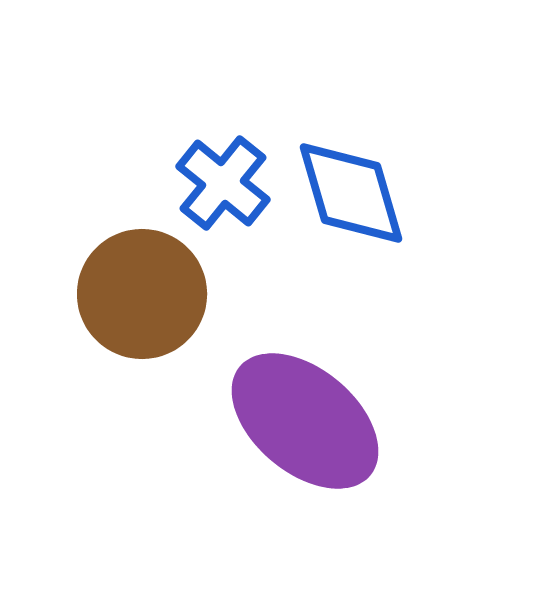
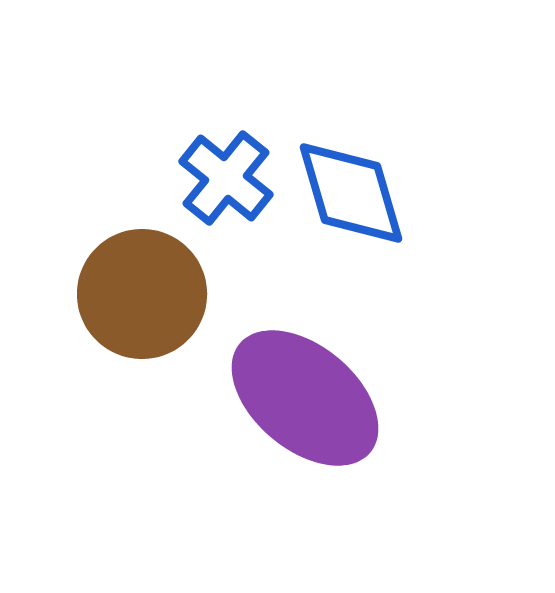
blue cross: moved 3 px right, 5 px up
purple ellipse: moved 23 px up
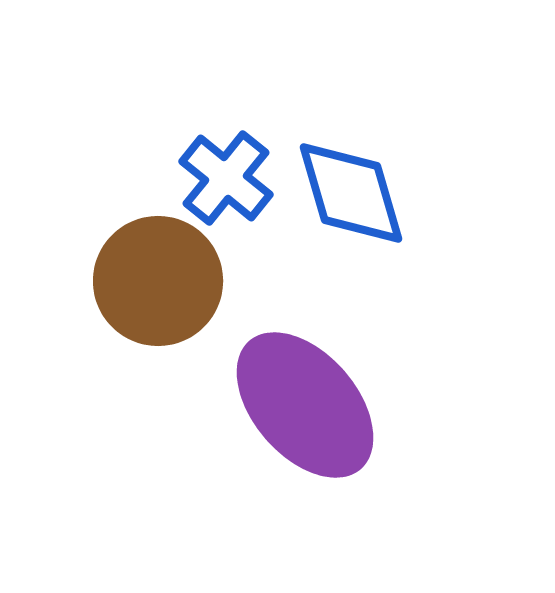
brown circle: moved 16 px right, 13 px up
purple ellipse: moved 7 px down; rotated 9 degrees clockwise
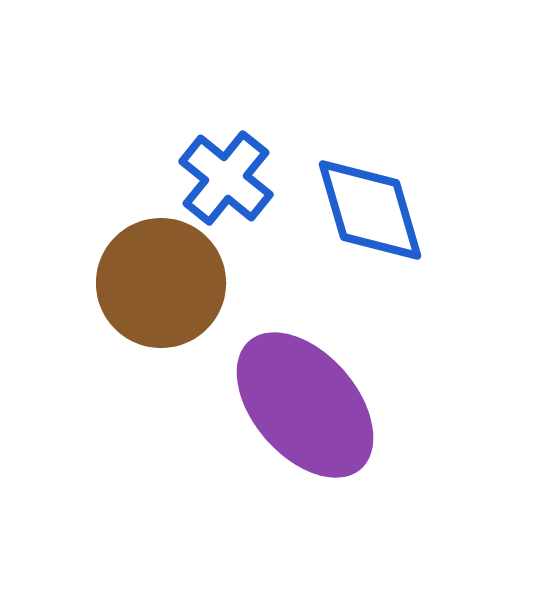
blue diamond: moved 19 px right, 17 px down
brown circle: moved 3 px right, 2 px down
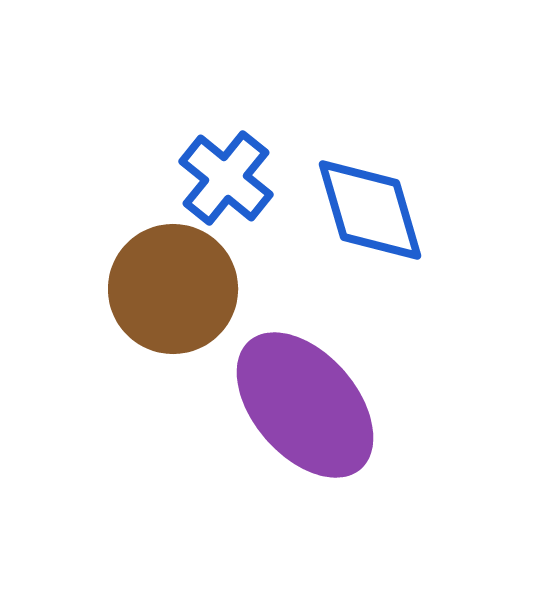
brown circle: moved 12 px right, 6 px down
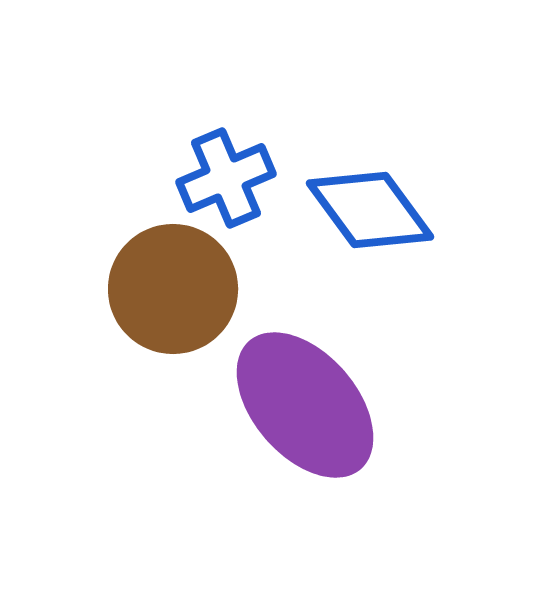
blue cross: rotated 28 degrees clockwise
blue diamond: rotated 20 degrees counterclockwise
